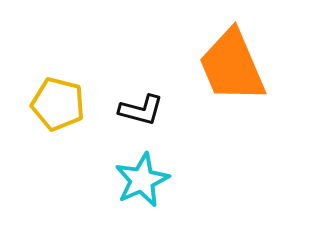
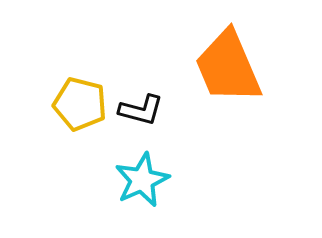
orange trapezoid: moved 4 px left, 1 px down
yellow pentagon: moved 22 px right
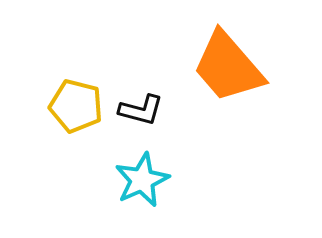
orange trapezoid: rotated 18 degrees counterclockwise
yellow pentagon: moved 4 px left, 2 px down
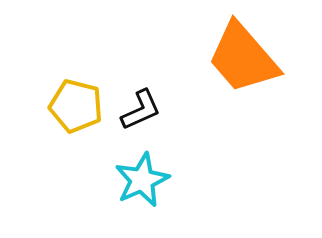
orange trapezoid: moved 15 px right, 9 px up
black L-shape: rotated 39 degrees counterclockwise
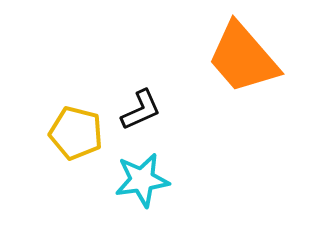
yellow pentagon: moved 27 px down
cyan star: rotated 16 degrees clockwise
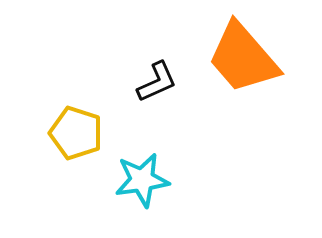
black L-shape: moved 16 px right, 28 px up
yellow pentagon: rotated 4 degrees clockwise
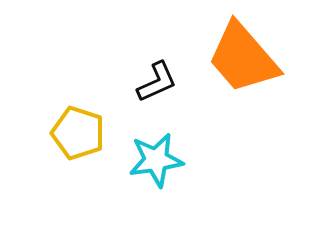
yellow pentagon: moved 2 px right
cyan star: moved 14 px right, 20 px up
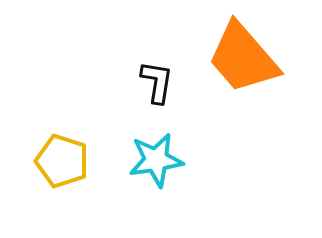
black L-shape: rotated 57 degrees counterclockwise
yellow pentagon: moved 16 px left, 28 px down
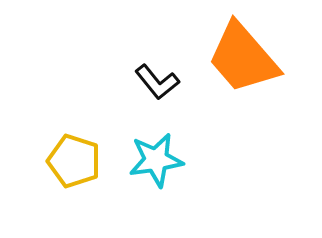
black L-shape: rotated 132 degrees clockwise
yellow pentagon: moved 12 px right
